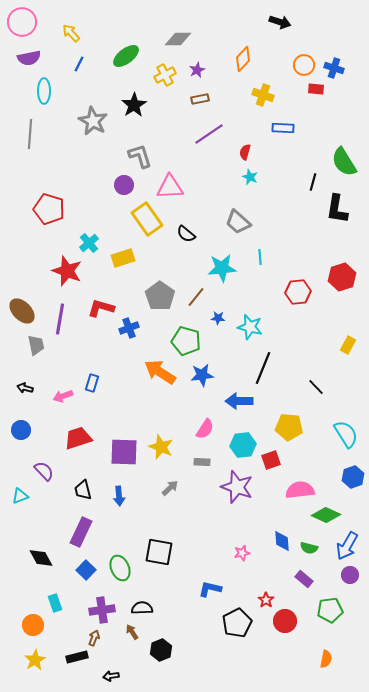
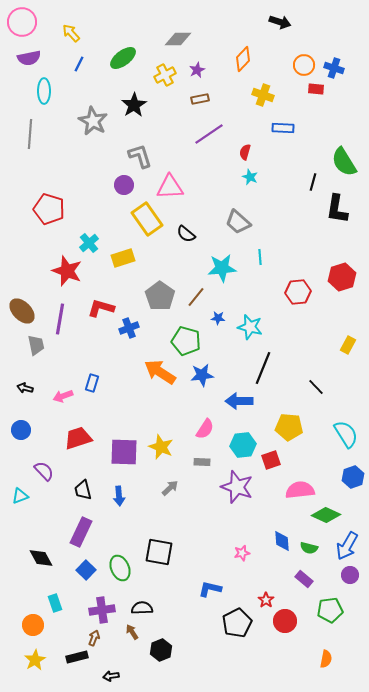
green ellipse at (126, 56): moved 3 px left, 2 px down
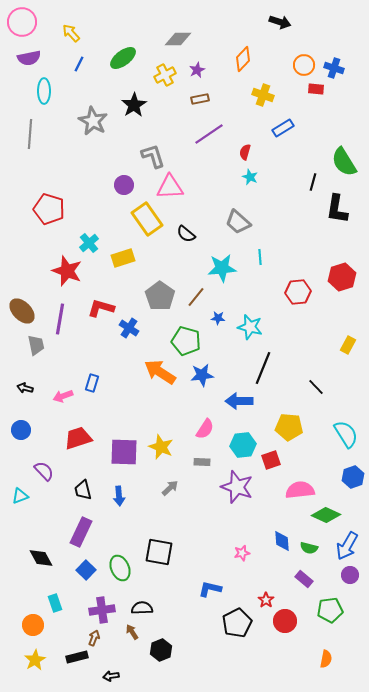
blue rectangle at (283, 128): rotated 35 degrees counterclockwise
gray L-shape at (140, 156): moved 13 px right
blue cross at (129, 328): rotated 36 degrees counterclockwise
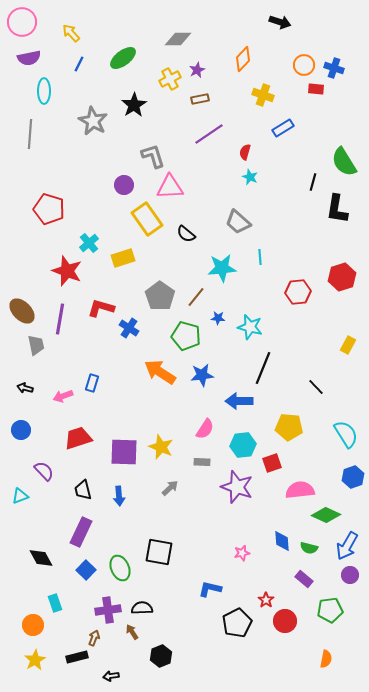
yellow cross at (165, 75): moved 5 px right, 4 px down
green pentagon at (186, 341): moved 5 px up
red square at (271, 460): moved 1 px right, 3 px down
purple cross at (102, 610): moved 6 px right
black hexagon at (161, 650): moved 6 px down
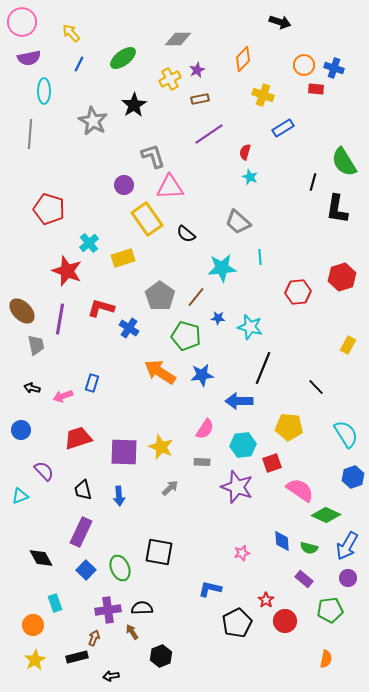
black arrow at (25, 388): moved 7 px right
pink semicircle at (300, 490): rotated 40 degrees clockwise
purple circle at (350, 575): moved 2 px left, 3 px down
